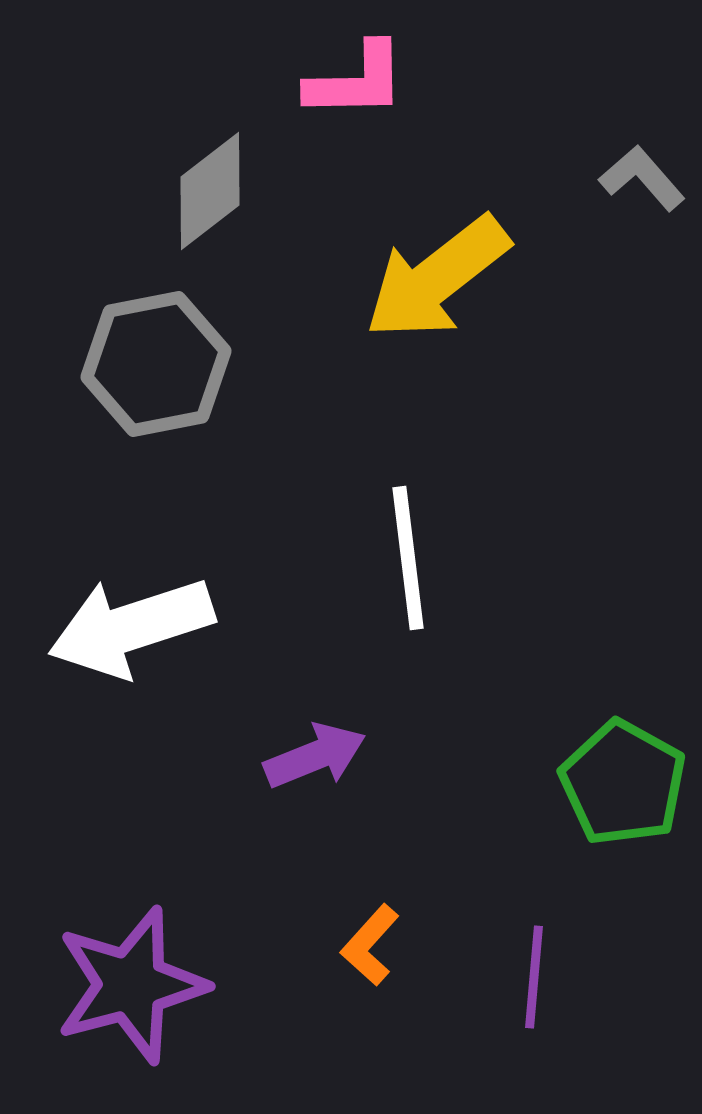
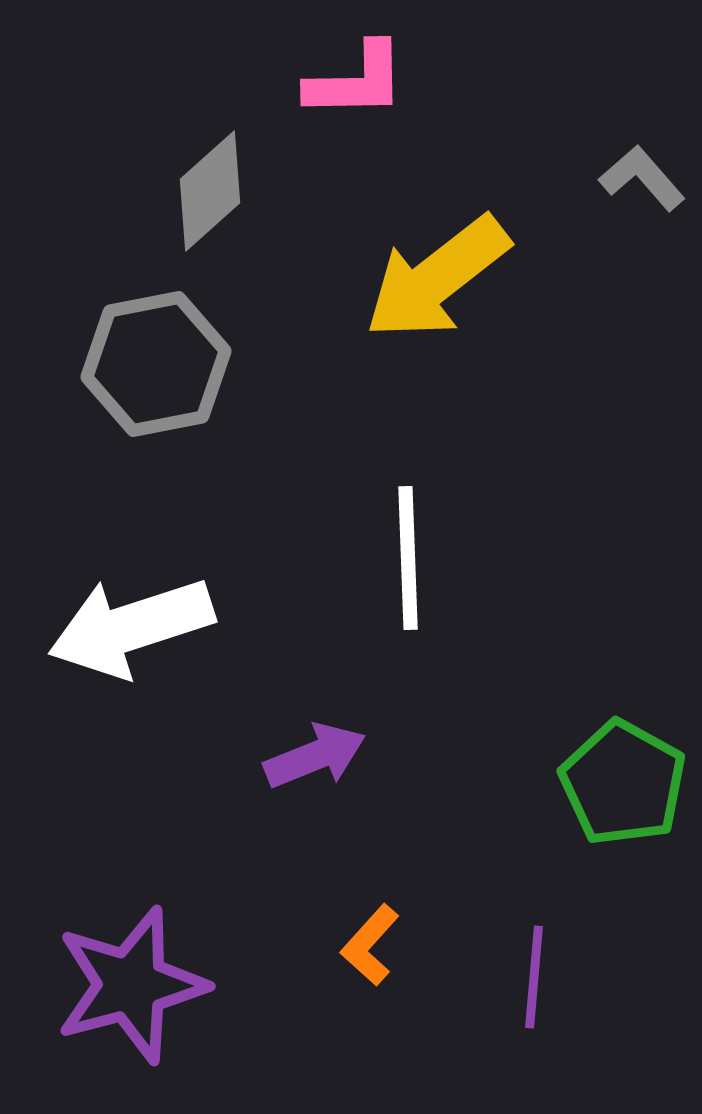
gray diamond: rotated 4 degrees counterclockwise
white line: rotated 5 degrees clockwise
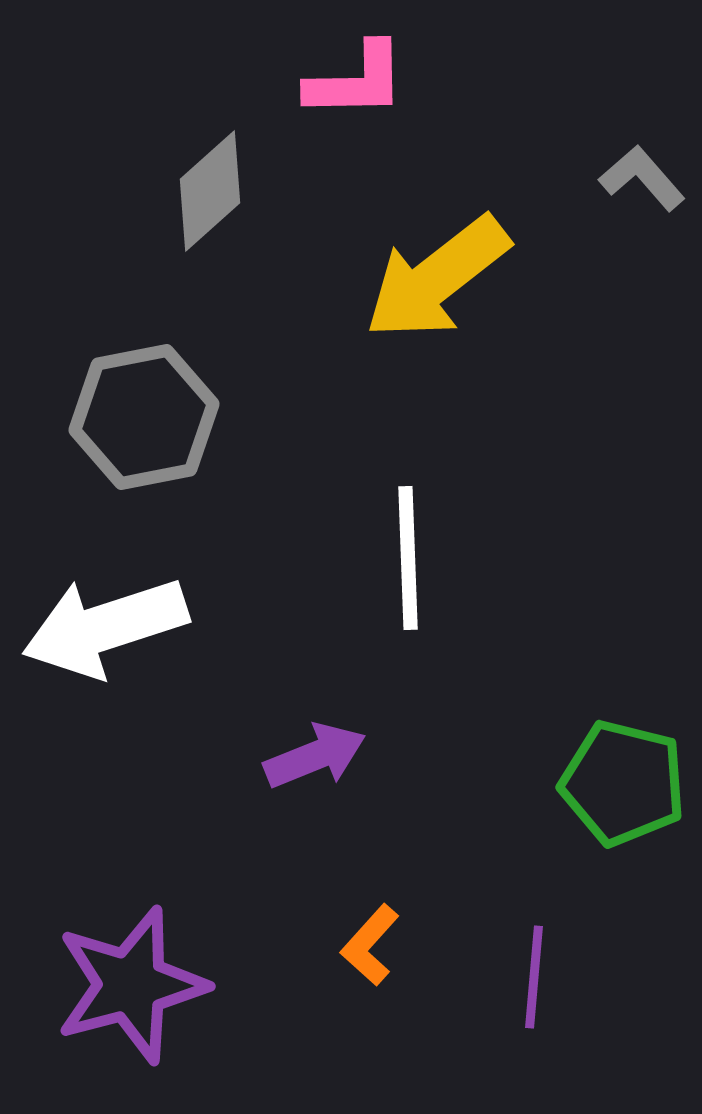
gray hexagon: moved 12 px left, 53 px down
white arrow: moved 26 px left
green pentagon: rotated 15 degrees counterclockwise
